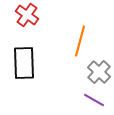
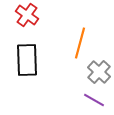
orange line: moved 2 px down
black rectangle: moved 3 px right, 3 px up
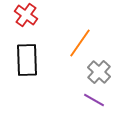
red cross: moved 1 px left
orange line: rotated 20 degrees clockwise
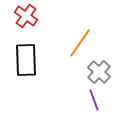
red cross: moved 1 px down
black rectangle: moved 1 px left
purple line: rotated 40 degrees clockwise
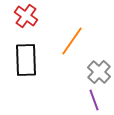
orange line: moved 8 px left, 2 px up
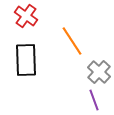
orange line: rotated 68 degrees counterclockwise
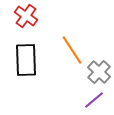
orange line: moved 9 px down
purple line: rotated 70 degrees clockwise
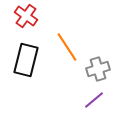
orange line: moved 5 px left, 3 px up
black rectangle: rotated 16 degrees clockwise
gray cross: moved 1 px left, 3 px up; rotated 30 degrees clockwise
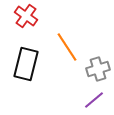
black rectangle: moved 4 px down
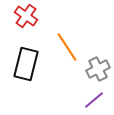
gray cross: rotated 10 degrees counterclockwise
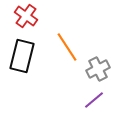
black rectangle: moved 4 px left, 8 px up
